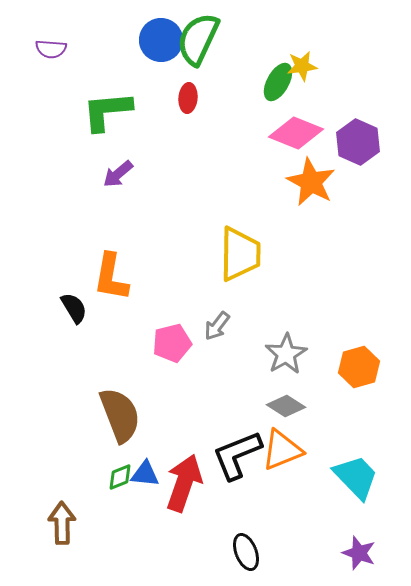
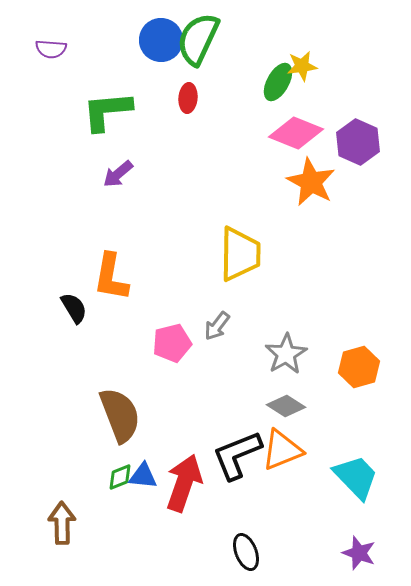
blue triangle: moved 2 px left, 2 px down
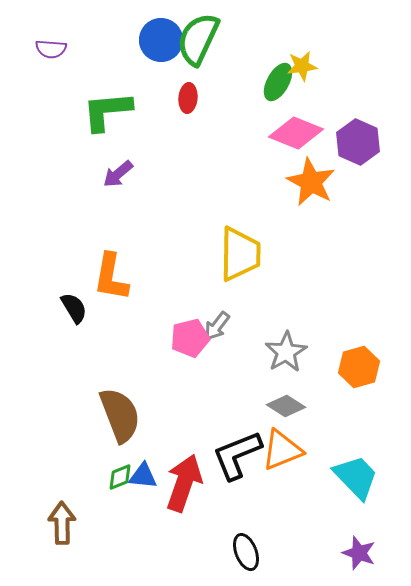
pink pentagon: moved 18 px right, 5 px up
gray star: moved 2 px up
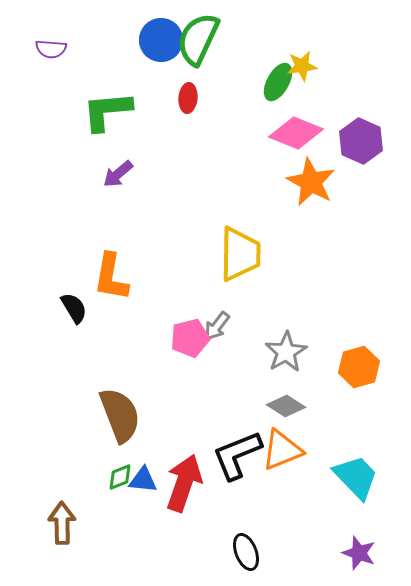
purple hexagon: moved 3 px right, 1 px up
blue triangle: moved 4 px down
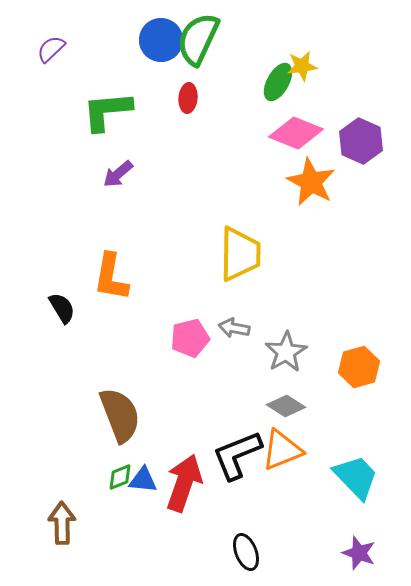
purple semicircle: rotated 132 degrees clockwise
black semicircle: moved 12 px left
gray arrow: moved 17 px right, 2 px down; rotated 64 degrees clockwise
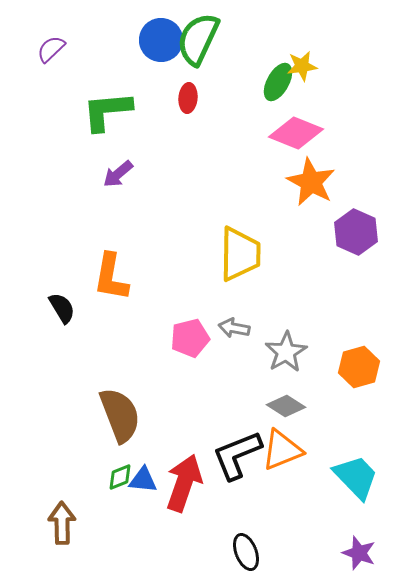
purple hexagon: moved 5 px left, 91 px down
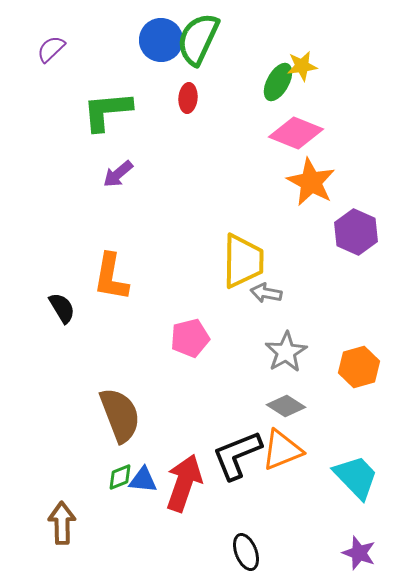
yellow trapezoid: moved 3 px right, 7 px down
gray arrow: moved 32 px right, 35 px up
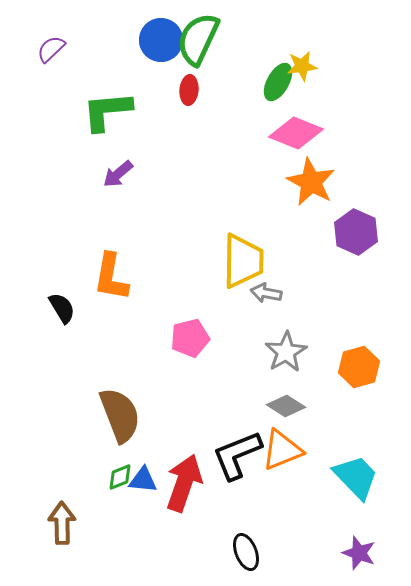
red ellipse: moved 1 px right, 8 px up
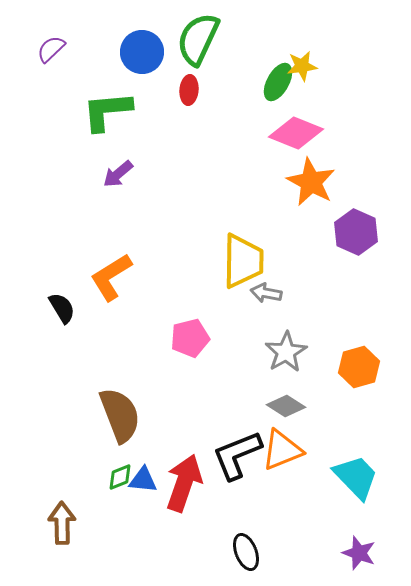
blue circle: moved 19 px left, 12 px down
orange L-shape: rotated 48 degrees clockwise
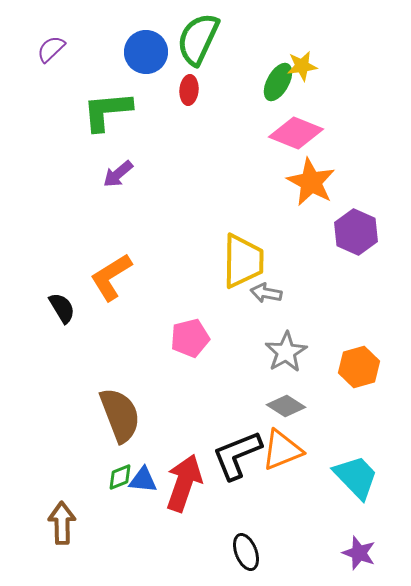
blue circle: moved 4 px right
